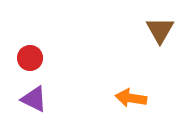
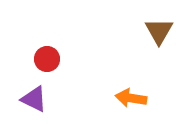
brown triangle: moved 1 px left, 1 px down
red circle: moved 17 px right, 1 px down
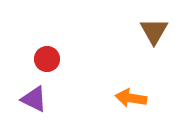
brown triangle: moved 5 px left
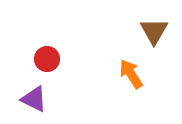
orange arrow: moved 24 px up; rotated 48 degrees clockwise
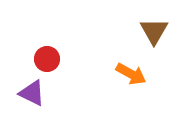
orange arrow: rotated 152 degrees clockwise
purple triangle: moved 2 px left, 6 px up
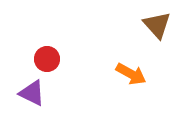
brown triangle: moved 3 px right, 6 px up; rotated 12 degrees counterclockwise
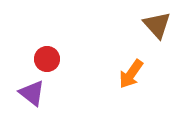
orange arrow: rotated 96 degrees clockwise
purple triangle: rotated 12 degrees clockwise
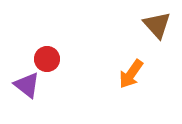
purple triangle: moved 5 px left, 8 px up
